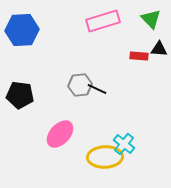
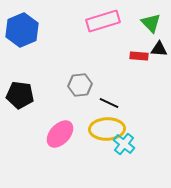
green triangle: moved 4 px down
blue hexagon: rotated 20 degrees counterclockwise
black line: moved 12 px right, 14 px down
yellow ellipse: moved 2 px right, 28 px up
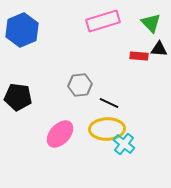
black pentagon: moved 2 px left, 2 px down
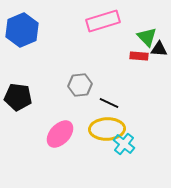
green triangle: moved 4 px left, 14 px down
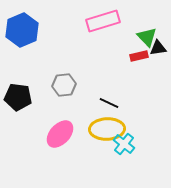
black triangle: moved 1 px left, 1 px up; rotated 12 degrees counterclockwise
red rectangle: rotated 18 degrees counterclockwise
gray hexagon: moved 16 px left
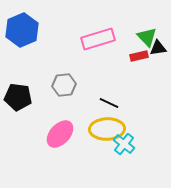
pink rectangle: moved 5 px left, 18 px down
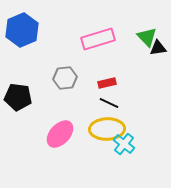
red rectangle: moved 32 px left, 27 px down
gray hexagon: moved 1 px right, 7 px up
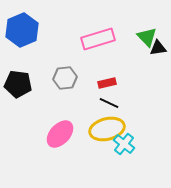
black pentagon: moved 13 px up
yellow ellipse: rotated 12 degrees counterclockwise
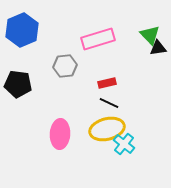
green triangle: moved 3 px right, 2 px up
gray hexagon: moved 12 px up
pink ellipse: rotated 40 degrees counterclockwise
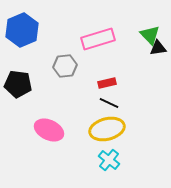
pink ellipse: moved 11 px left, 4 px up; rotated 68 degrees counterclockwise
cyan cross: moved 15 px left, 16 px down
